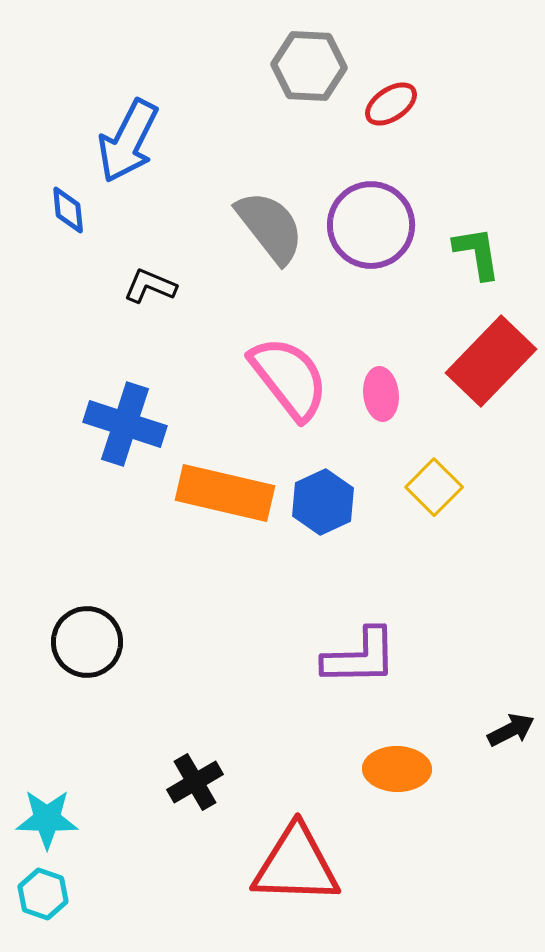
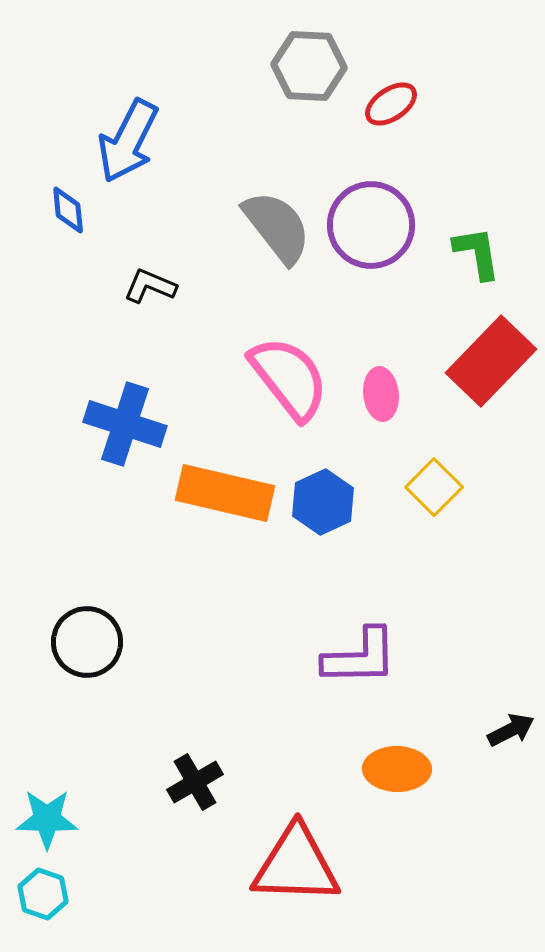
gray semicircle: moved 7 px right
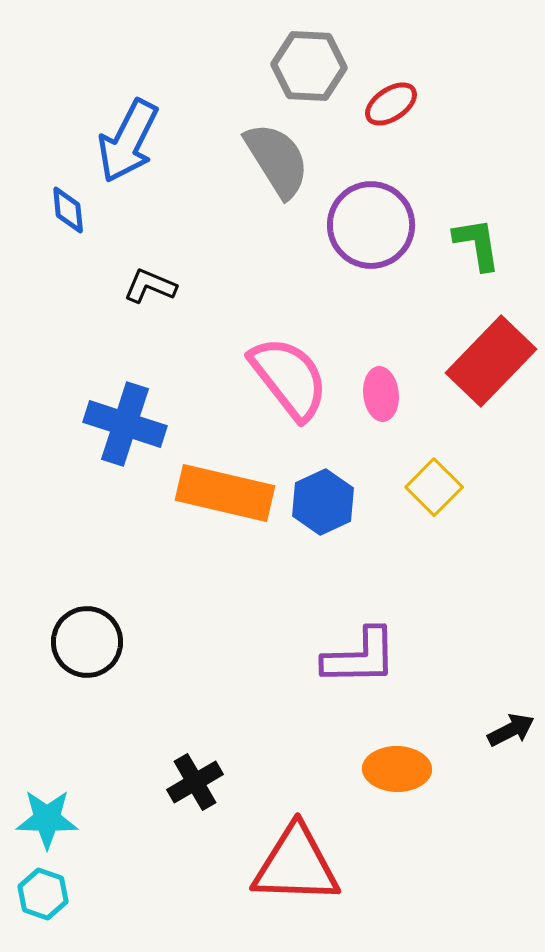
gray semicircle: moved 67 px up; rotated 6 degrees clockwise
green L-shape: moved 9 px up
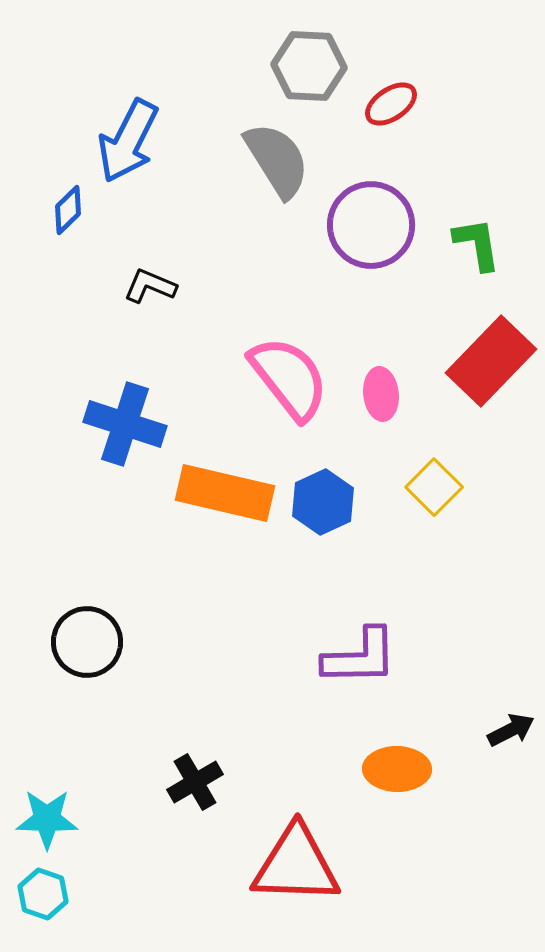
blue diamond: rotated 51 degrees clockwise
